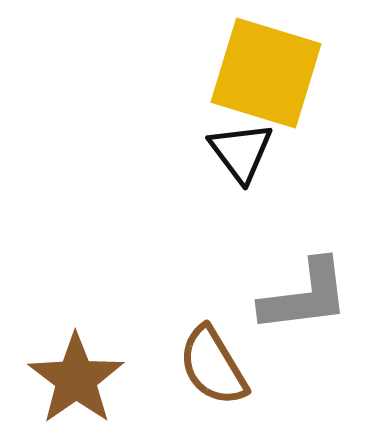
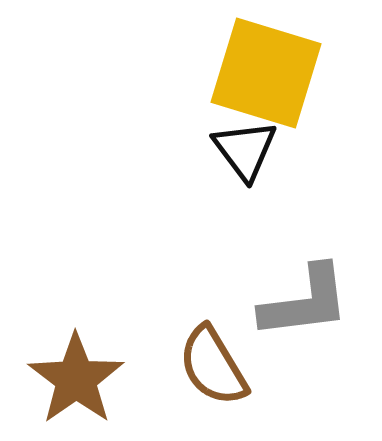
black triangle: moved 4 px right, 2 px up
gray L-shape: moved 6 px down
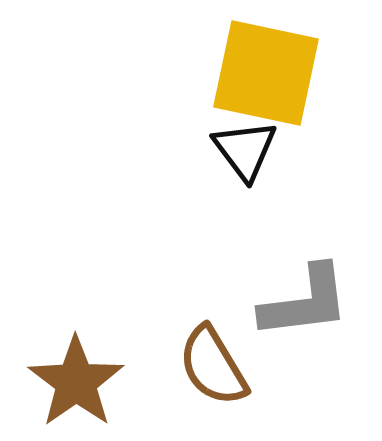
yellow square: rotated 5 degrees counterclockwise
brown star: moved 3 px down
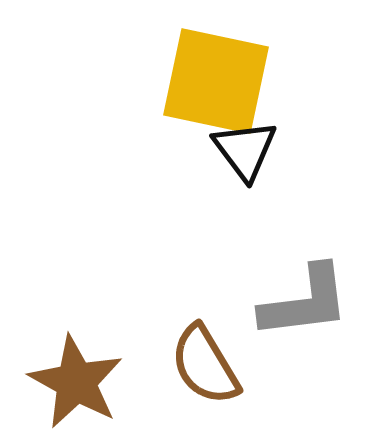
yellow square: moved 50 px left, 8 px down
brown semicircle: moved 8 px left, 1 px up
brown star: rotated 8 degrees counterclockwise
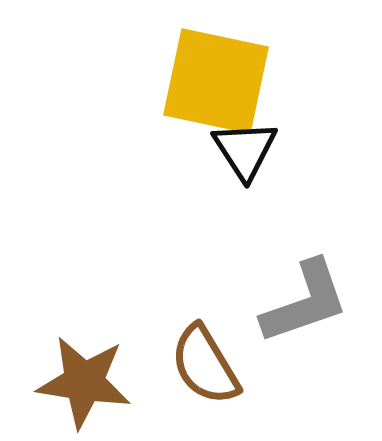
black triangle: rotated 4 degrees clockwise
gray L-shape: rotated 12 degrees counterclockwise
brown star: moved 8 px right; rotated 20 degrees counterclockwise
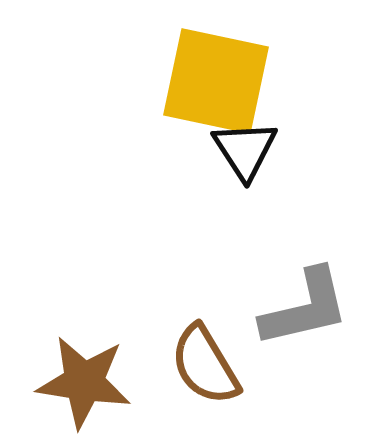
gray L-shape: moved 6 px down; rotated 6 degrees clockwise
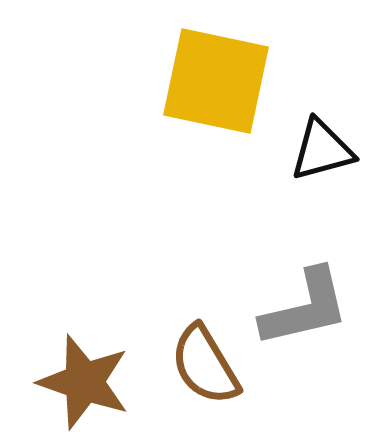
black triangle: moved 77 px right; rotated 48 degrees clockwise
brown star: rotated 10 degrees clockwise
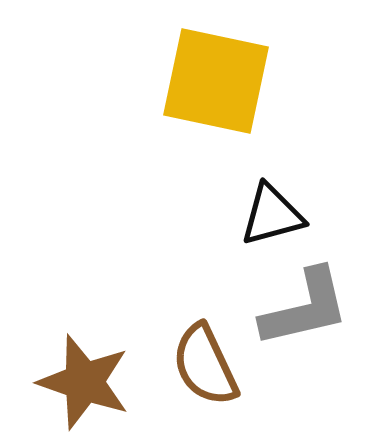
black triangle: moved 50 px left, 65 px down
brown semicircle: rotated 6 degrees clockwise
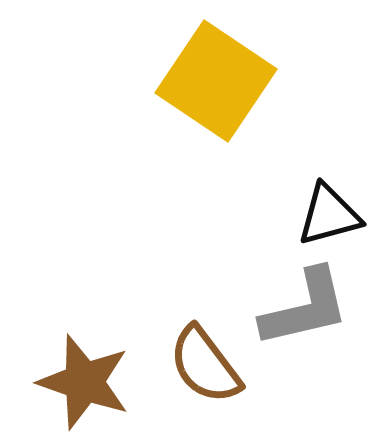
yellow square: rotated 22 degrees clockwise
black triangle: moved 57 px right
brown semicircle: rotated 12 degrees counterclockwise
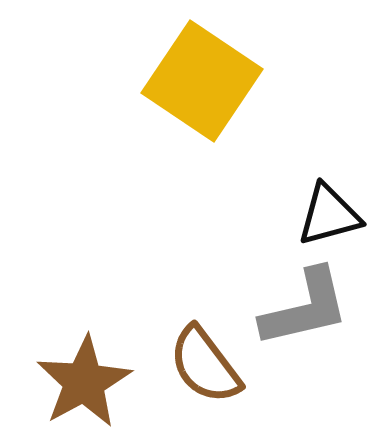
yellow square: moved 14 px left
brown star: rotated 24 degrees clockwise
